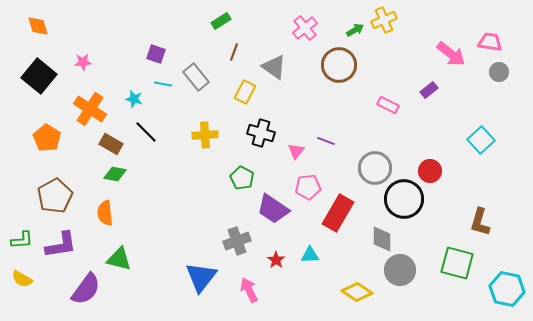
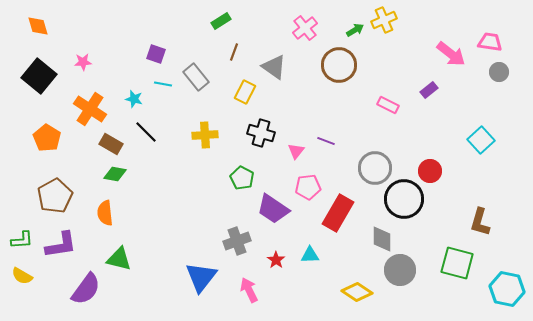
yellow semicircle at (22, 279): moved 3 px up
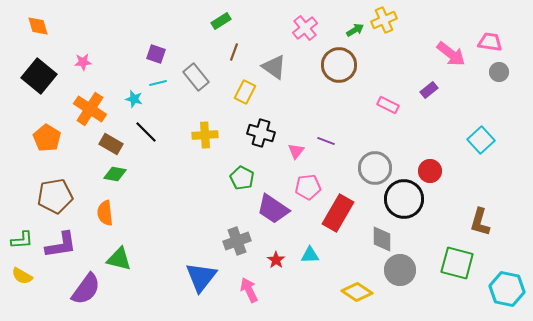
cyan line at (163, 84): moved 5 px left, 1 px up; rotated 24 degrees counterclockwise
brown pentagon at (55, 196): rotated 20 degrees clockwise
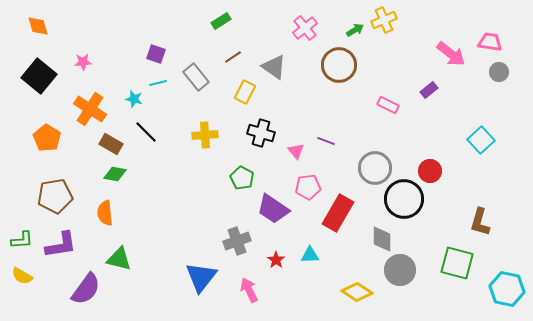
brown line at (234, 52): moved 1 px left, 5 px down; rotated 36 degrees clockwise
pink triangle at (296, 151): rotated 18 degrees counterclockwise
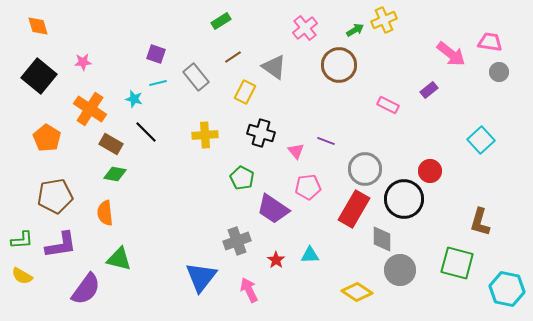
gray circle at (375, 168): moved 10 px left, 1 px down
red rectangle at (338, 213): moved 16 px right, 4 px up
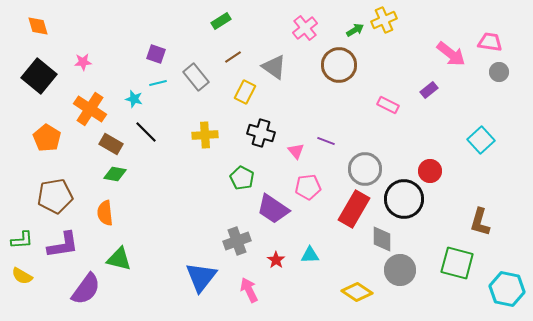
purple L-shape at (61, 245): moved 2 px right
